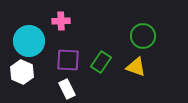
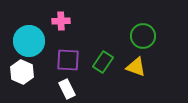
green rectangle: moved 2 px right
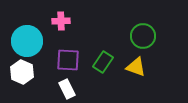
cyan circle: moved 2 px left
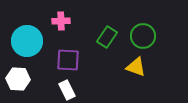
green rectangle: moved 4 px right, 25 px up
white hexagon: moved 4 px left, 7 px down; rotated 20 degrees counterclockwise
white rectangle: moved 1 px down
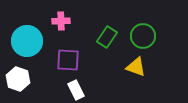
white hexagon: rotated 15 degrees clockwise
white rectangle: moved 9 px right
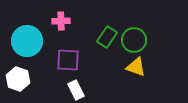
green circle: moved 9 px left, 4 px down
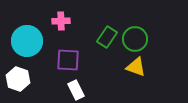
green circle: moved 1 px right, 1 px up
